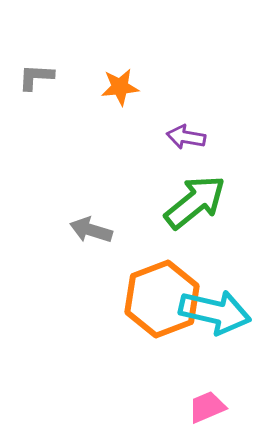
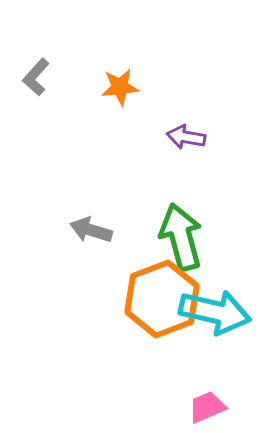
gray L-shape: rotated 51 degrees counterclockwise
green arrow: moved 14 px left, 35 px down; rotated 66 degrees counterclockwise
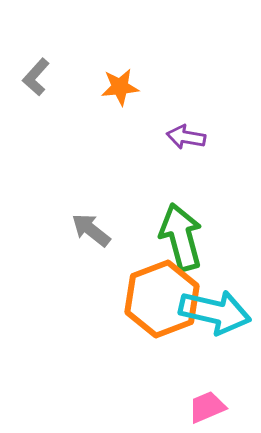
gray arrow: rotated 21 degrees clockwise
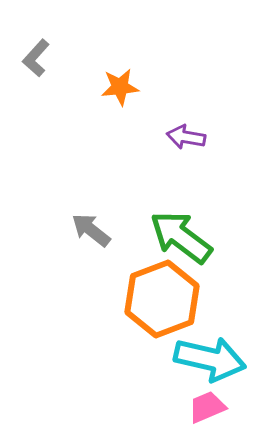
gray L-shape: moved 19 px up
green arrow: rotated 38 degrees counterclockwise
cyan arrow: moved 5 px left, 47 px down
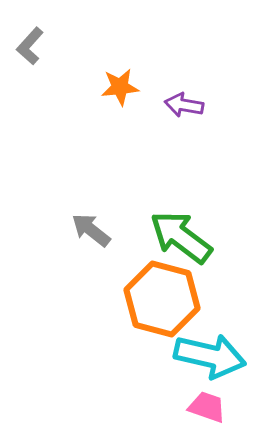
gray L-shape: moved 6 px left, 12 px up
purple arrow: moved 2 px left, 32 px up
orange hexagon: rotated 24 degrees counterclockwise
cyan arrow: moved 3 px up
pink trapezoid: rotated 42 degrees clockwise
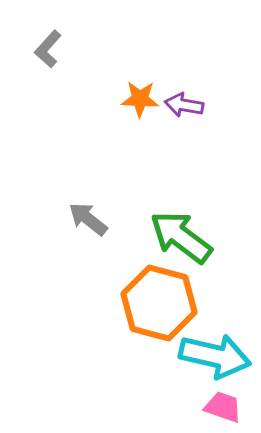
gray L-shape: moved 18 px right, 3 px down
orange star: moved 20 px right, 12 px down; rotated 9 degrees clockwise
gray arrow: moved 3 px left, 11 px up
orange hexagon: moved 3 px left, 4 px down
cyan arrow: moved 5 px right
pink trapezoid: moved 16 px right
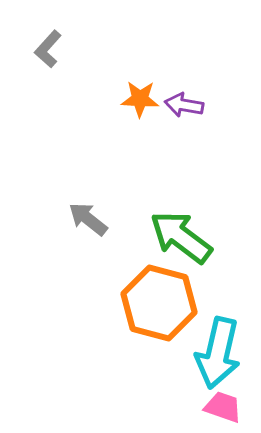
cyan arrow: moved 3 px right, 3 px up; rotated 90 degrees clockwise
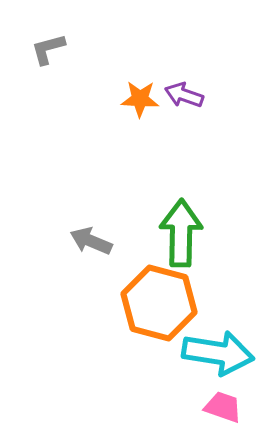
gray L-shape: rotated 33 degrees clockwise
purple arrow: moved 10 px up; rotated 9 degrees clockwise
gray arrow: moved 3 px right, 22 px down; rotated 15 degrees counterclockwise
green arrow: moved 4 px up; rotated 54 degrees clockwise
cyan arrow: rotated 94 degrees counterclockwise
